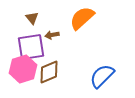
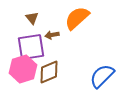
orange semicircle: moved 5 px left
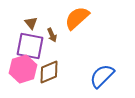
brown triangle: moved 1 px left, 5 px down
brown arrow: rotated 104 degrees counterclockwise
purple square: moved 1 px left, 1 px up; rotated 20 degrees clockwise
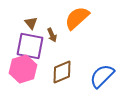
brown diamond: moved 13 px right
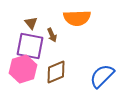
orange semicircle: rotated 140 degrees counterclockwise
brown diamond: moved 6 px left
